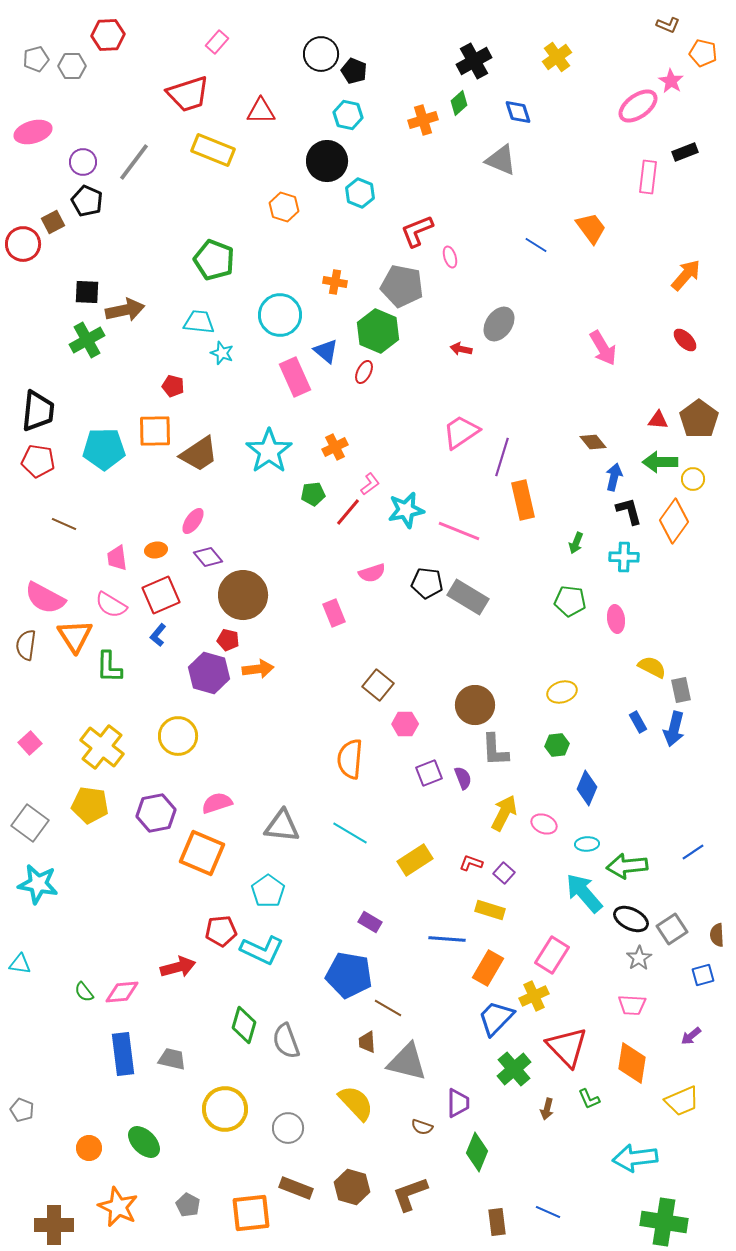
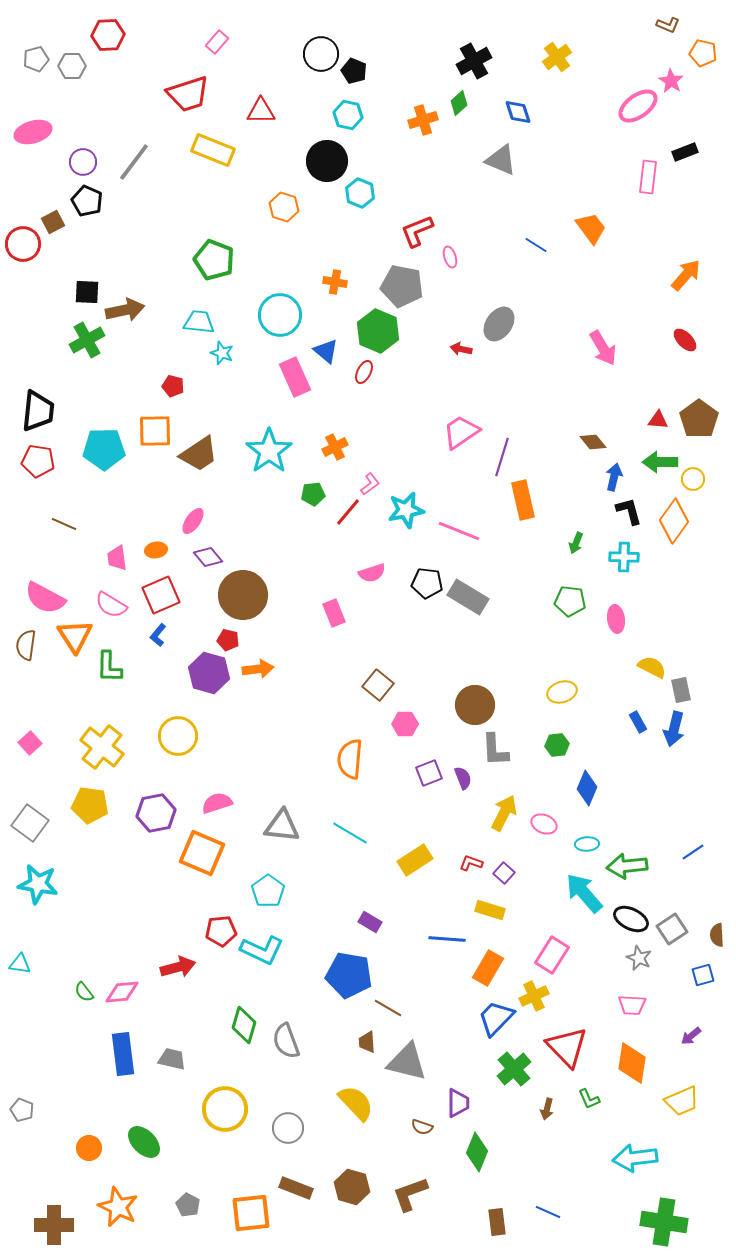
gray star at (639, 958): rotated 15 degrees counterclockwise
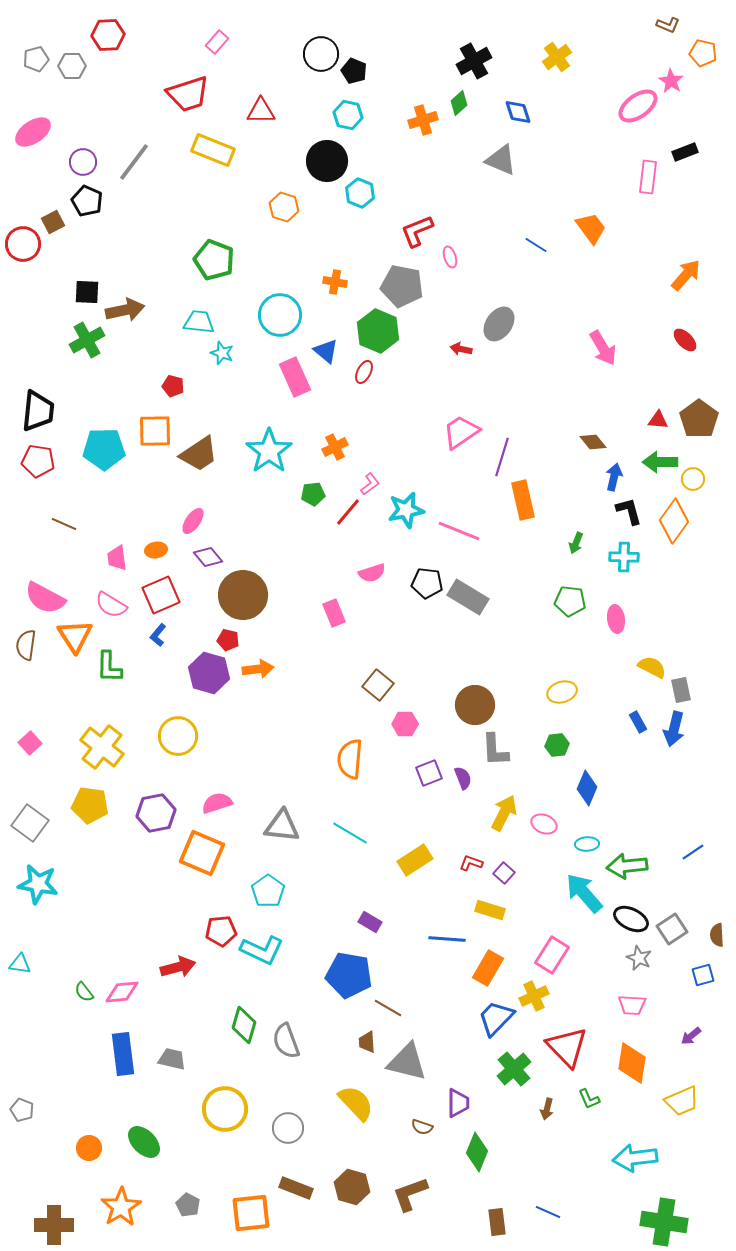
pink ellipse at (33, 132): rotated 18 degrees counterclockwise
orange star at (118, 1207): moved 3 px right; rotated 15 degrees clockwise
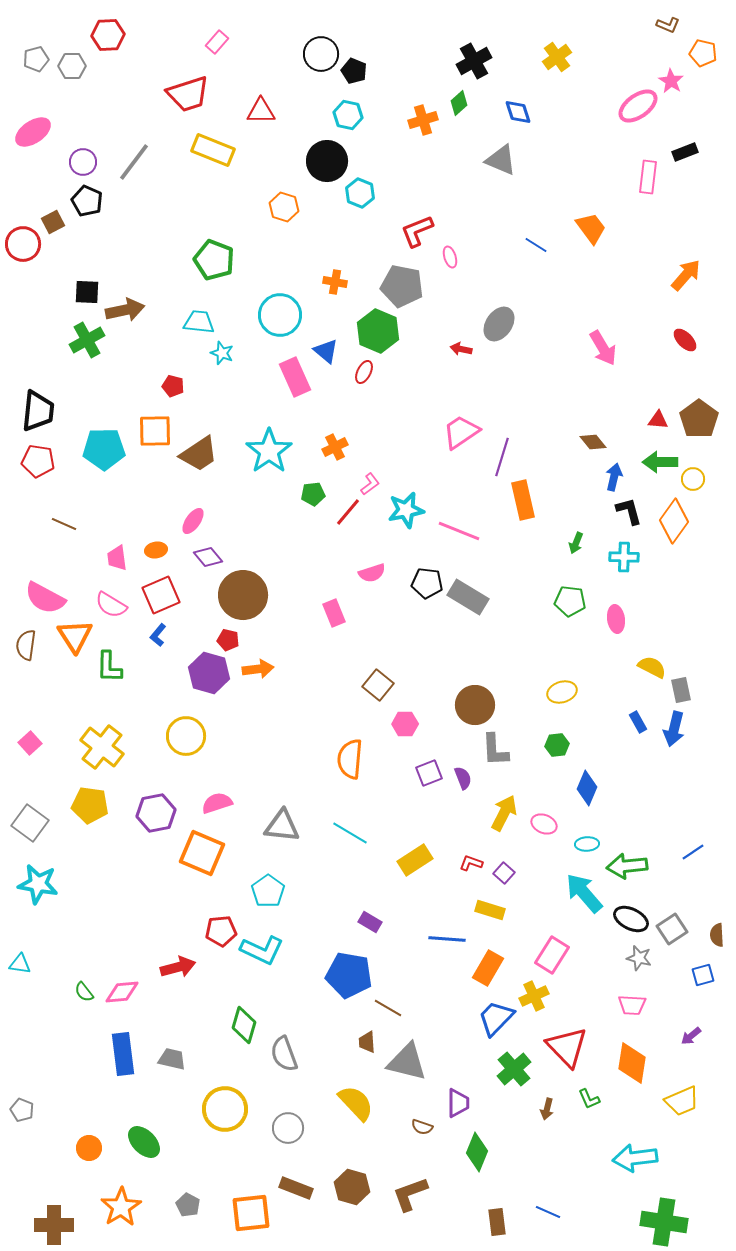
yellow circle at (178, 736): moved 8 px right
gray star at (639, 958): rotated 10 degrees counterclockwise
gray semicircle at (286, 1041): moved 2 px left, 13 px down
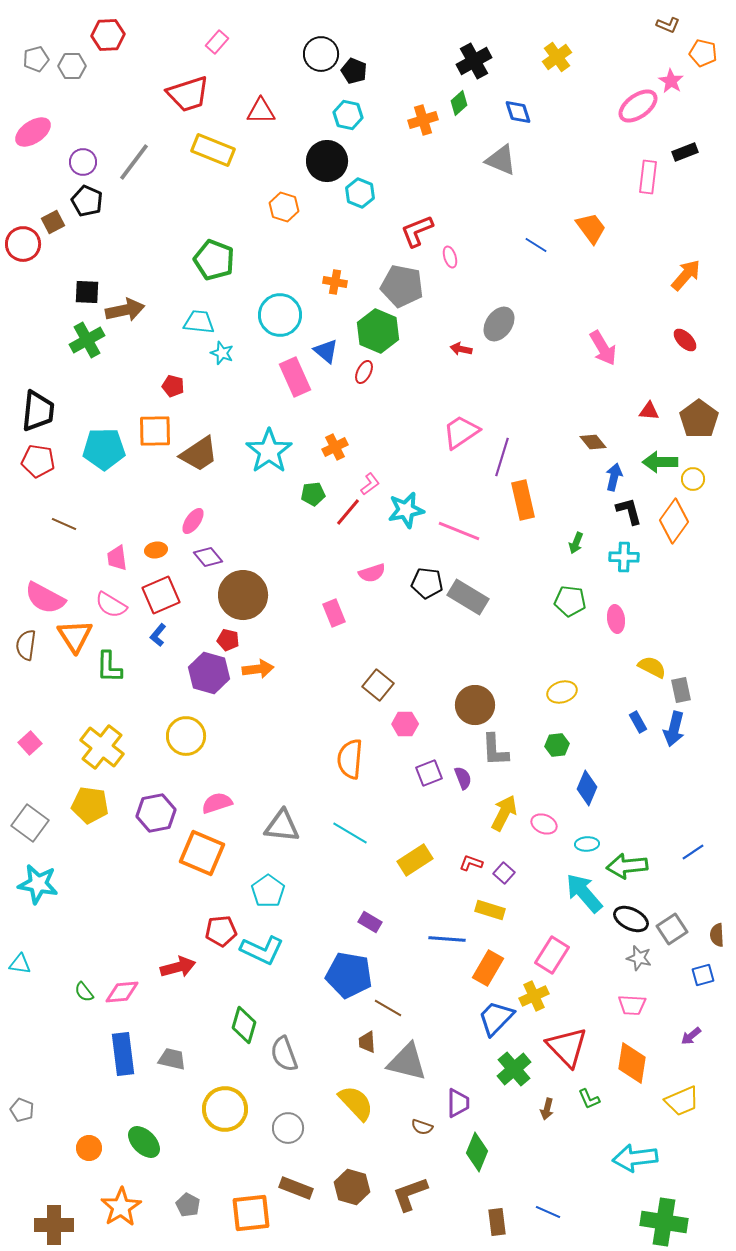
red triangle at (658, 420): moved 9 px left, 9 px up
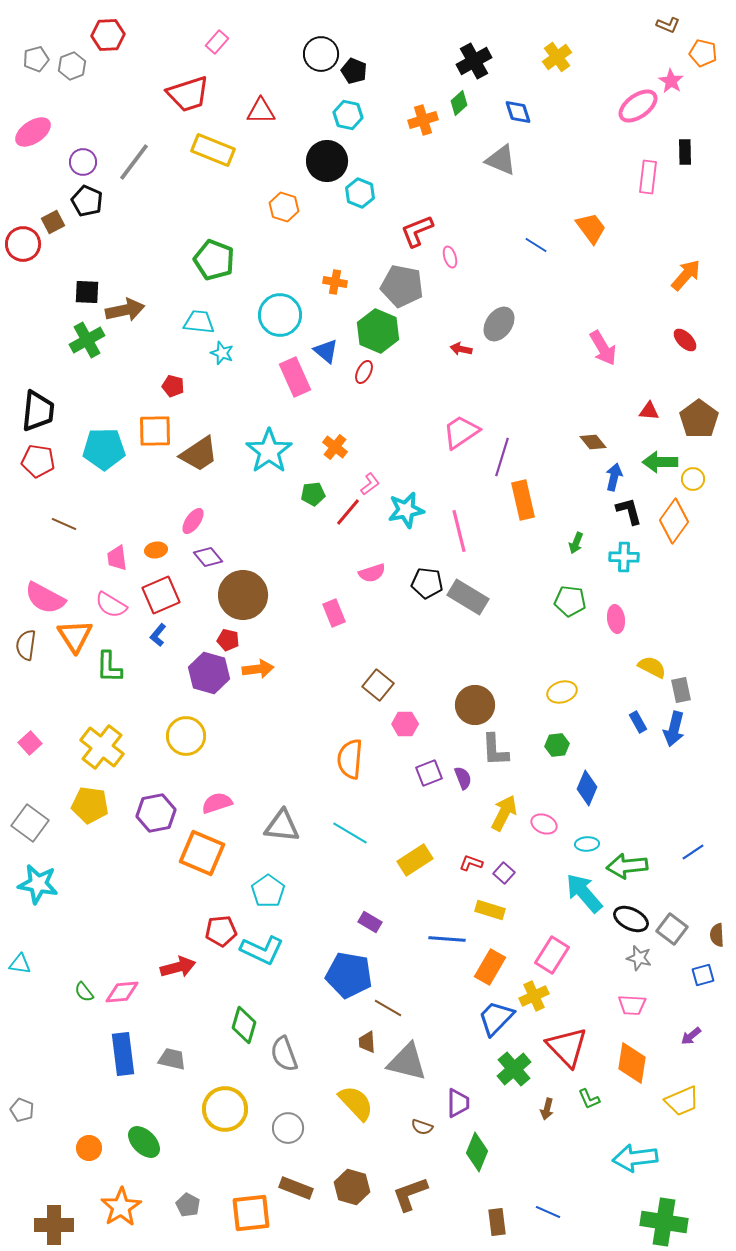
gray hexagon at (72, 66): rotated 20 degrees counterclockwise
black rectangle at (685, 152): rotated 70 degrees counterclockwise
orange cross at (335, 447): rotated 25 degrees counterclockwise
pink line at (459, 531): rotated 54 degrees clockwise
gray square at (672, 929): rotated 20 degrees counterclockwise
orange rectangle at (488, 968): moved 2 px right, 1 px up
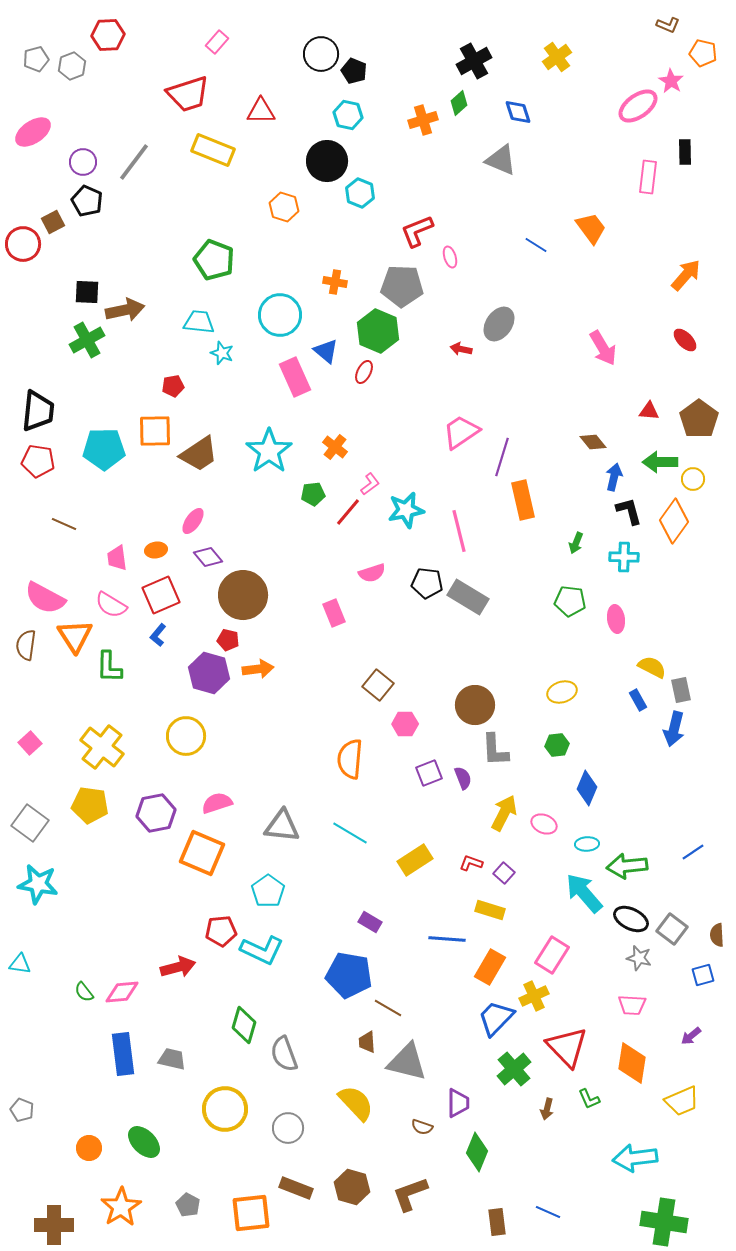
gray pentagon at (402, 286): rotated 9 degrees counterclockwise
red pentagon at (173, 386): rotated 25 degrees counterclockwise
blue rectangle at (638, 722): moved 22 px up
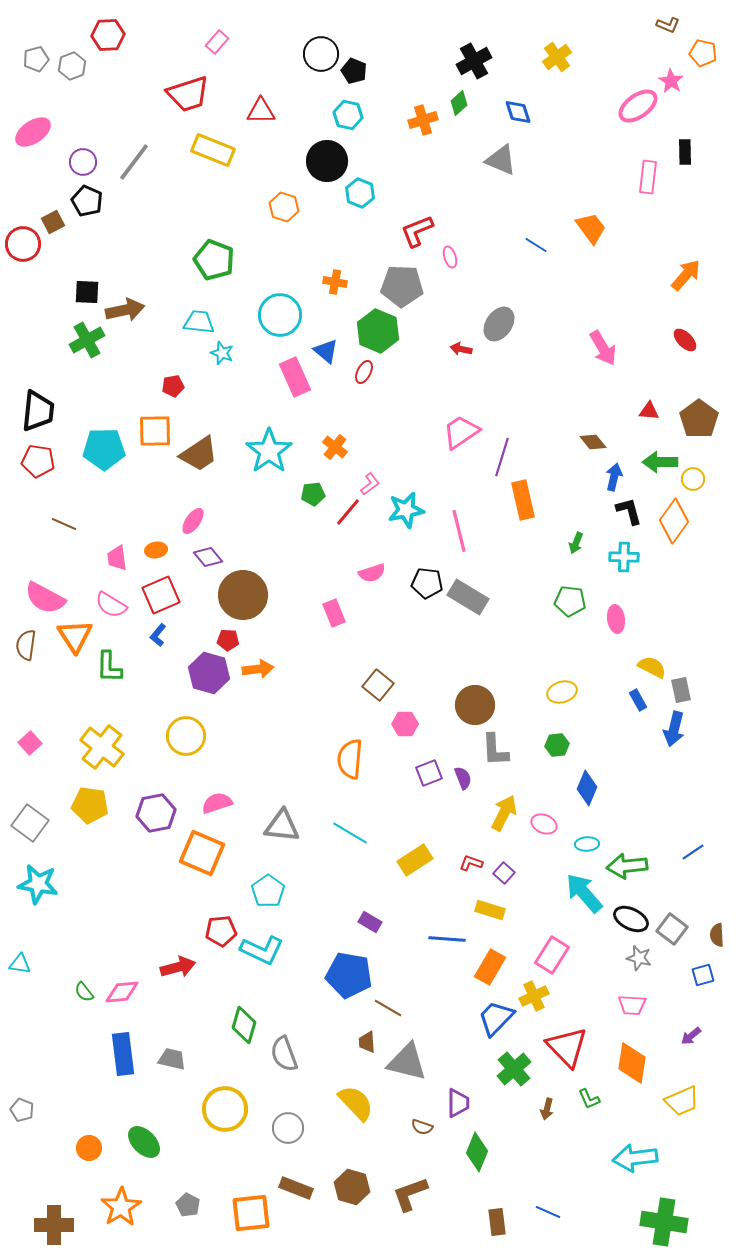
red pentagon at (228, 640): rotated 10 degrees counterclockwise
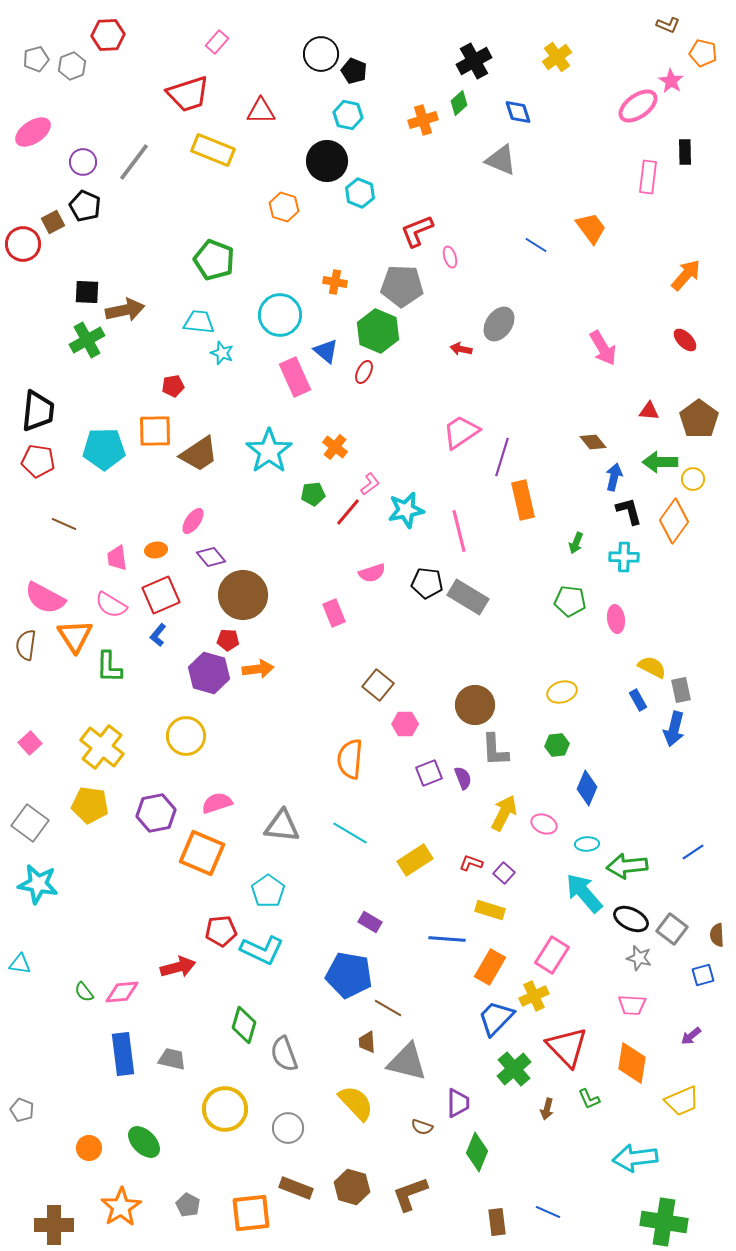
black pentagon at (87, 201): moved 2 px left, 5 px down
purple diamond at (208, 557): moved 3 px right
